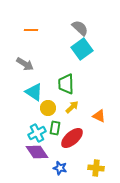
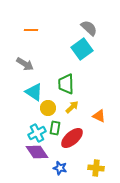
gray semicircle: moved 9 px right
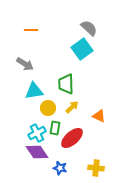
cyan triangle: moved 1 px up; rotated 42 degrees counterclockwise
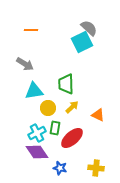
cyan square: moved 7 px up; rotated 10 degrees clockwise
orange triangle: moved 1 px left, 1 px up
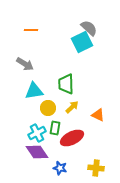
red ellipse: rotated 15 degrees clockwise
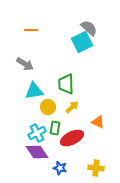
yellow circle: moved 1 px up
orange triangle: moved 7 px down
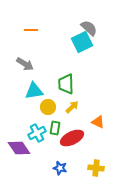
purple diamond: moved 18 px left, 4 px up
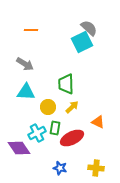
cyan triangle: moved 8 px left, 1 px down; rotated 12 degrees clockwise
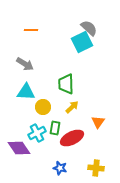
yellow circle: moved 5 px left
orange triangle: rotated 40 degrees clockwise
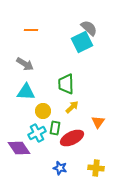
yellow circle: moved 4 px down
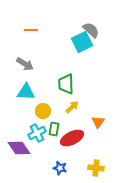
gray semicircle: moved 2 px right, 2 px down
green rectangle: moved 1 px left, 1 px down
